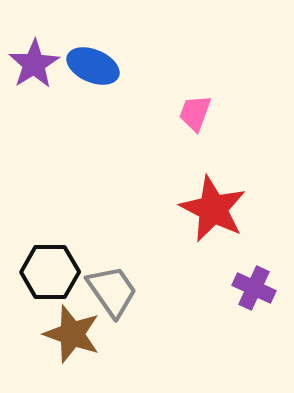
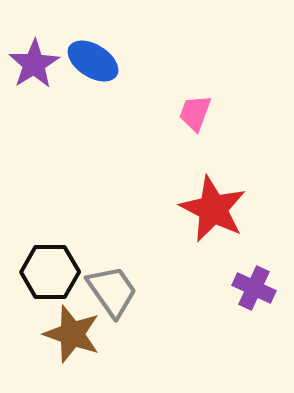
blue ellipse: moved 5 px up; rotated 9 degrees clockwise
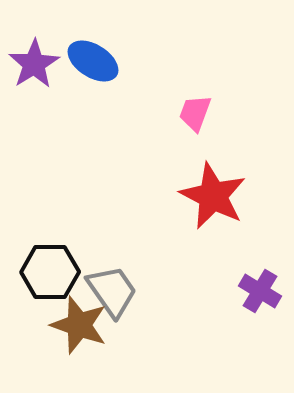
red star: moved 13 px up
purple cross: moved 6 px right, 3 px down; rotated 6 degrees clockwise
brown star: moved 7 px right, 9 px up
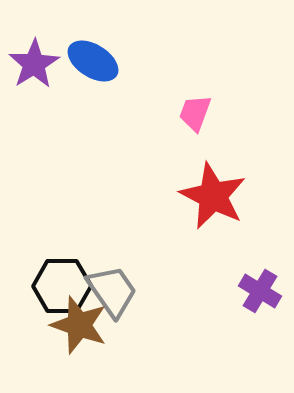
black hexagon: moved 12 px right, 14 px down
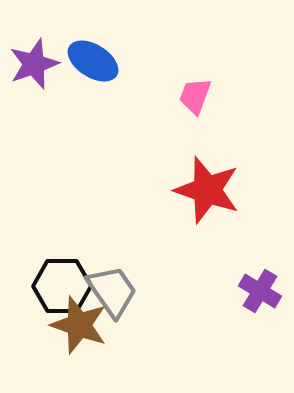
purple star: rotated 12 degrees clockwise
pink trapezoid: moved 17 px up
red star: moved 6 px left, 6 px up; rotated 8 degrees counterclockwise
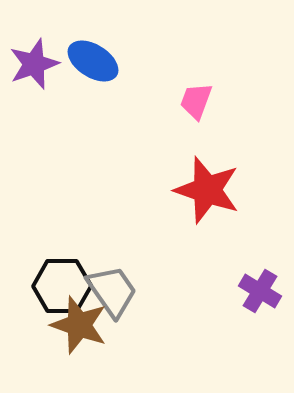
pink trapezoid: moved 1 px right, 5 px down
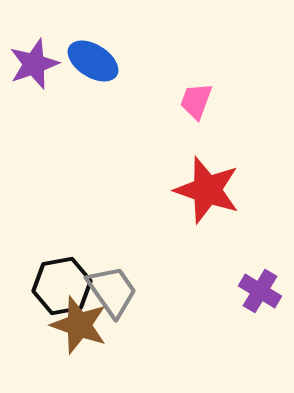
black hexagon: rotated 10 degrees counterclockwise
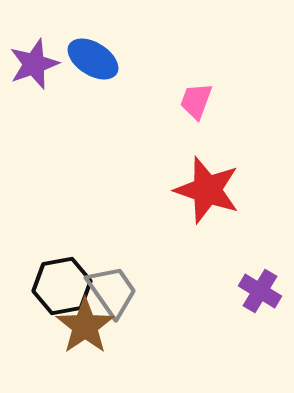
blue ellipse: moved 2 px up
brown star: moved 6 px right, 1 px down; rotated 18 degrees clockwise
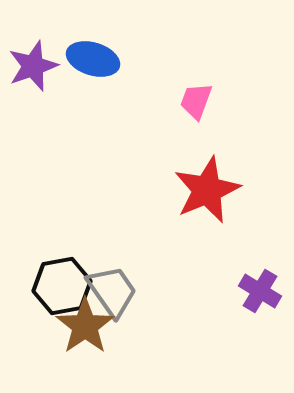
blue ellipse: rotated 15 degrees counterclockwise
purple star: moved 1 px left, 2 px down
red star: rotated 30 degrees clockwise
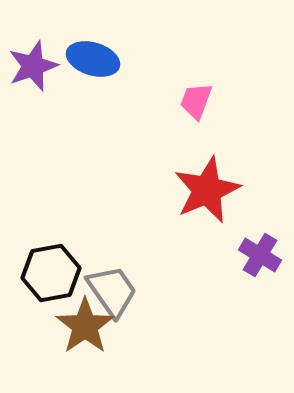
black hexagon: moved 11 px left, 13 px up
purple cross: moved 36 px up
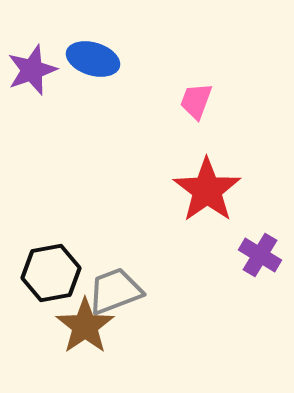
purple star: moved 1 px left, 4 px down
red star: rotated 12 degrees counterclockwise
gray trapezoid: moved 3 px right; rotated 76 degrees counterclockwise
